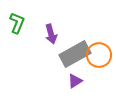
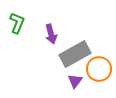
orange circle: moved 14 px down
purple triangle: rotated 21 degrees counterclockwise
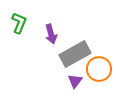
green L-shape: moved 2 px right
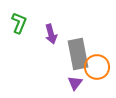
gray rectangle: moved 3 px right; rotated 72 degrees counterclockwise
orange circle: moved 2 px left, 2 px up
purple triangle: moved 2 px down
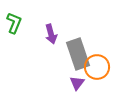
green L-shape: moved 5 px left
gray rectangle: rotated 8 degrees counterclockwise
purple triangle: moved 2 px right
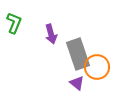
purple triangle: rotated 28 degrees counterclockwise
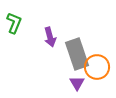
purple arrow: moved 1 px left, 3 px down
gray rectangle: moved 1 px left
purple triangle: rotated 21 degrees clockwise
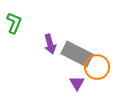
purple arrow: moved 7 px down
gray rectangle: rotated 44 degrees counterclockwise
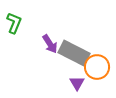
purple arrow: rotated 18 degrees counterclockwise
gray rectangle: moved 3 px left, 1 px up
